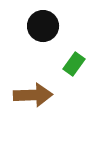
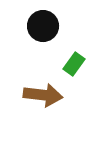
brown arrow: moved 10 px right; rotated 9 degrees clockwise
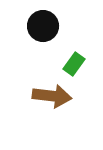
brown arrow: moved 9 px right, 1 px down
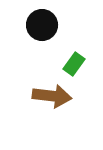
black circle: moved 1 px left, 1 px up
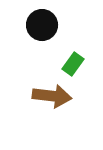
green rectangle: moved 1 px left
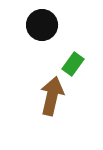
brown arrow: rotated 84 degrees counterclockwise
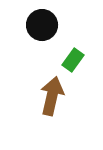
green rectangle: moved 4 px up
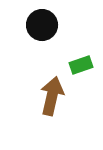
green rectangle: moved 8 px right, 5 px down; rotated 35 degrees clockwise
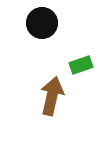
black circle: moved 2 px up
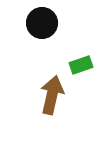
brown arrow: moved 1 px up
